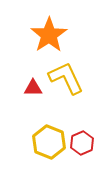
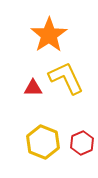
yellow hexagon: moved 6 px left
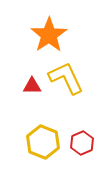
red triangle: moved 1 px left, 2 px up
